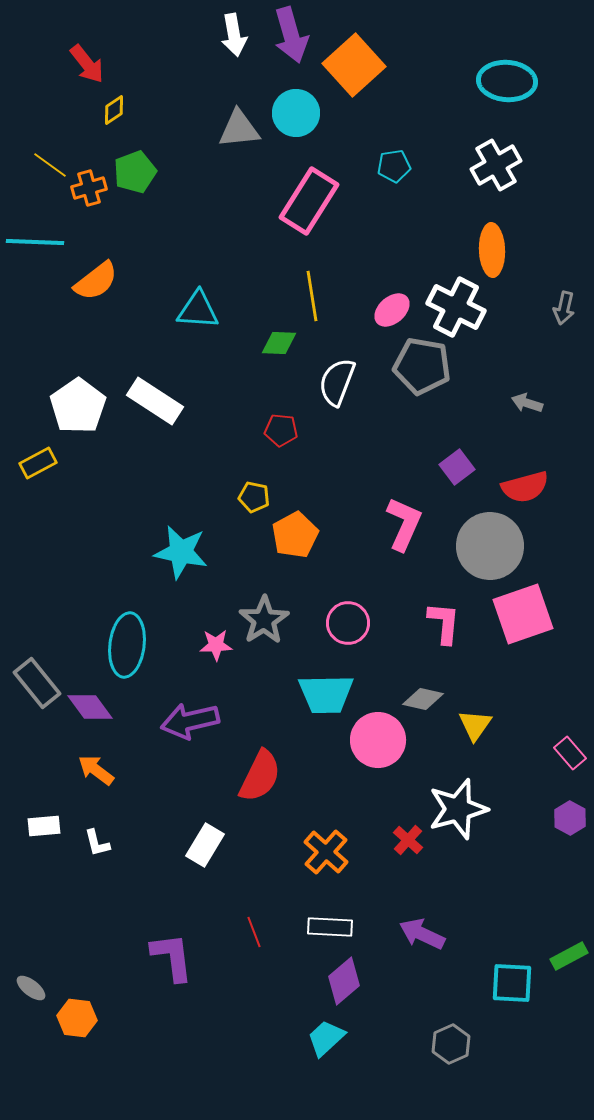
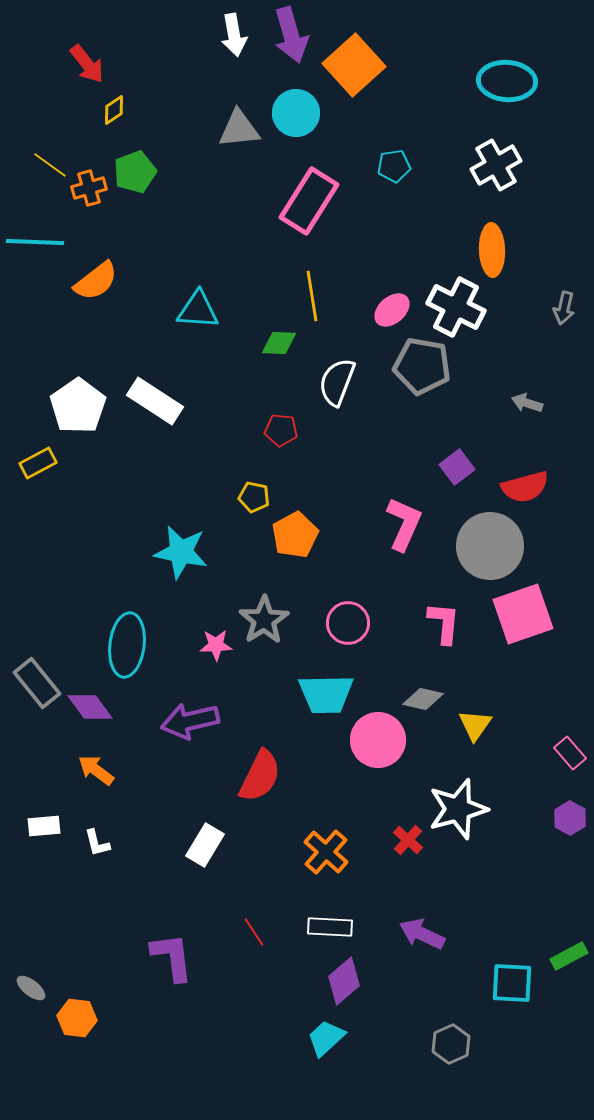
red line at (254, 932): rotated 12 degrees counterclockwise
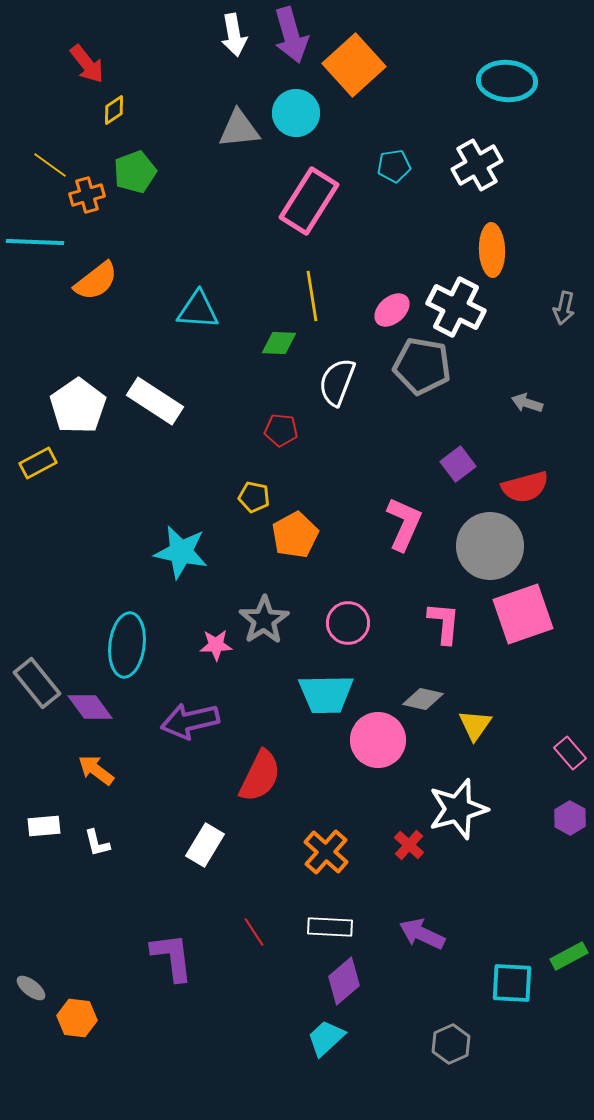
white cross at (496, 165): moved 19 px left
orange cross at (89, 188): moved 2 px left, 7 px down
purple square at (457, 467): moved 1 px right, 3 px up
red cross at (408, 840): moved 1 px right, 5 px down
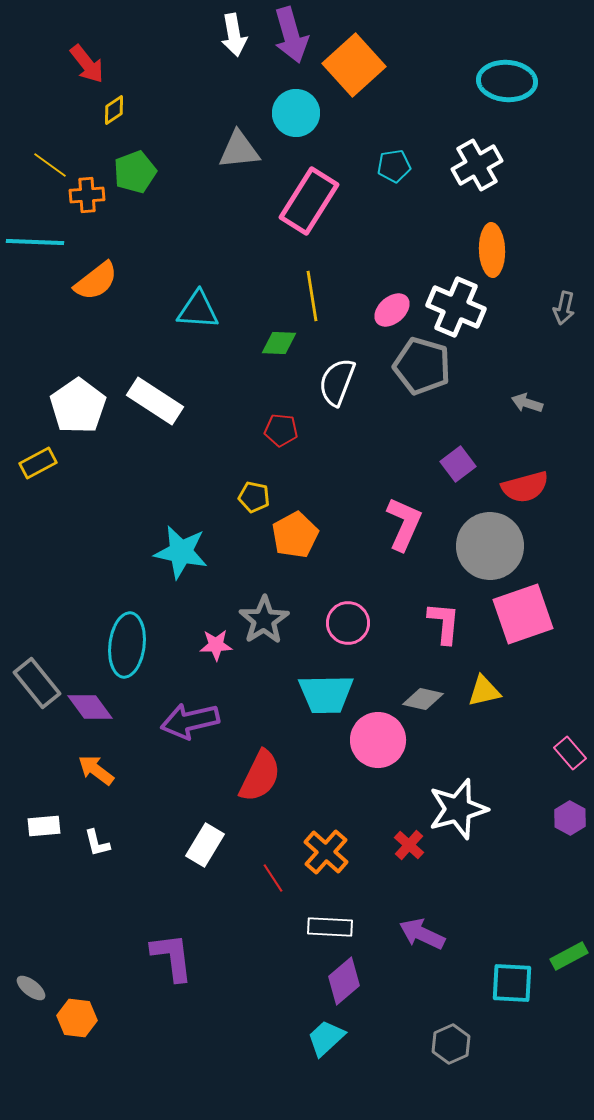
gray triangle at (239, 129): moved 21 px down
orange cross at (87, 195): rotated 12 degrees clockwise
white cross at (456, 307): rotated 4 degrees counterclockwise
gray pentagon at (422, 366): rotated 6 degrees clockwise
yellow triangle at (475, 725): moved 9 px right, 34 px up; rotated 42 degrees clockwise
red line at (254, 932): moved 19 px right, 54 px up
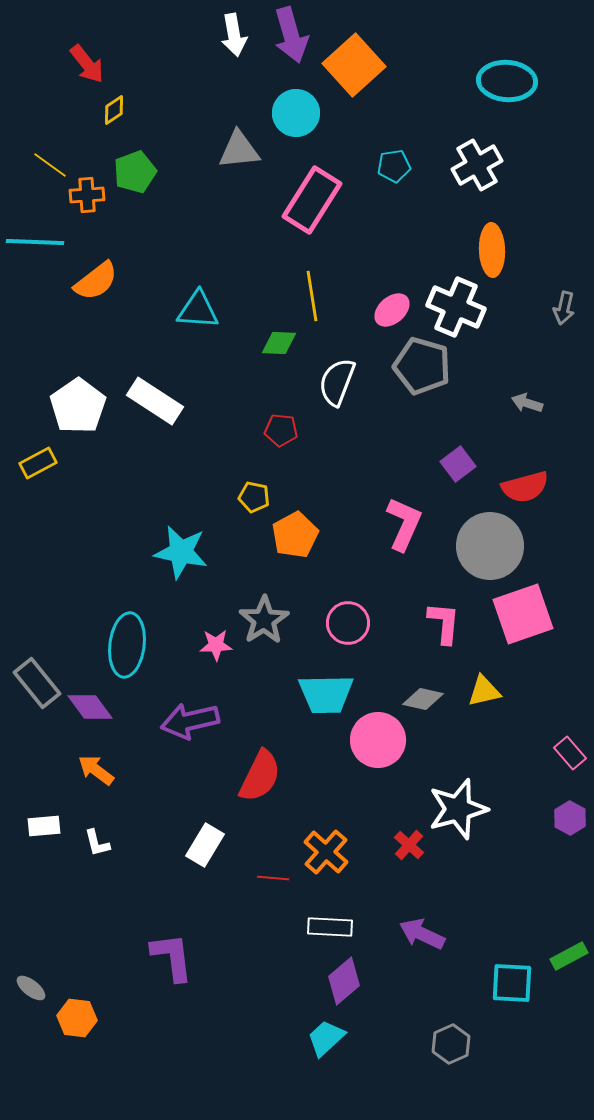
pink rectangle at (309, 201): moved 3 px right, 1 px up
red line at (273, 878): rotated 52 degrees counterclockwise
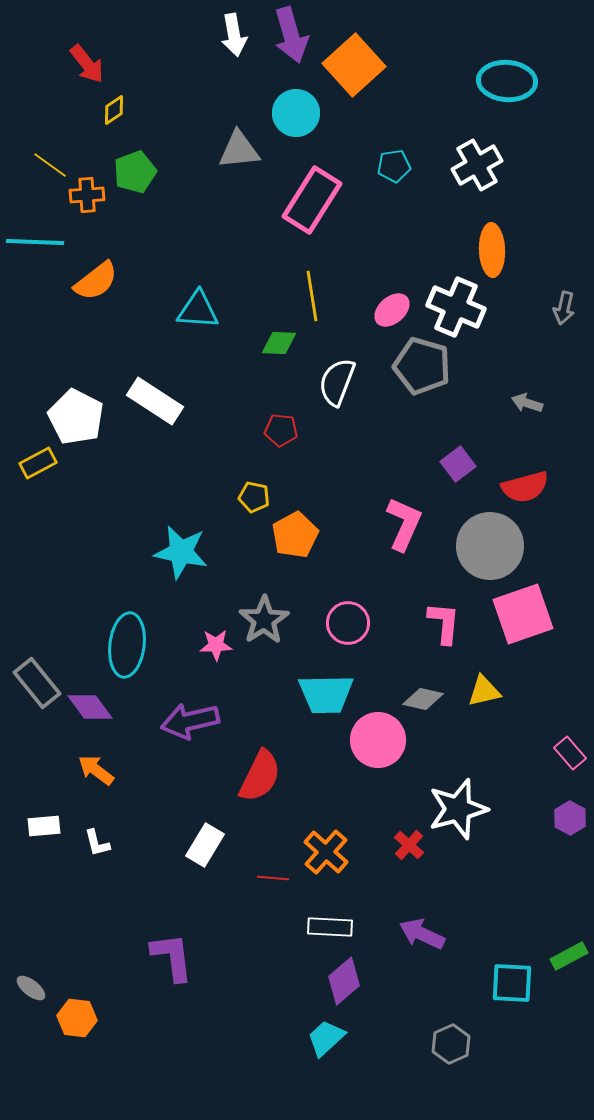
white pentagon at (78, 406): moved 2 px left, 11 px down; rotated 10 degrees counterclockwise
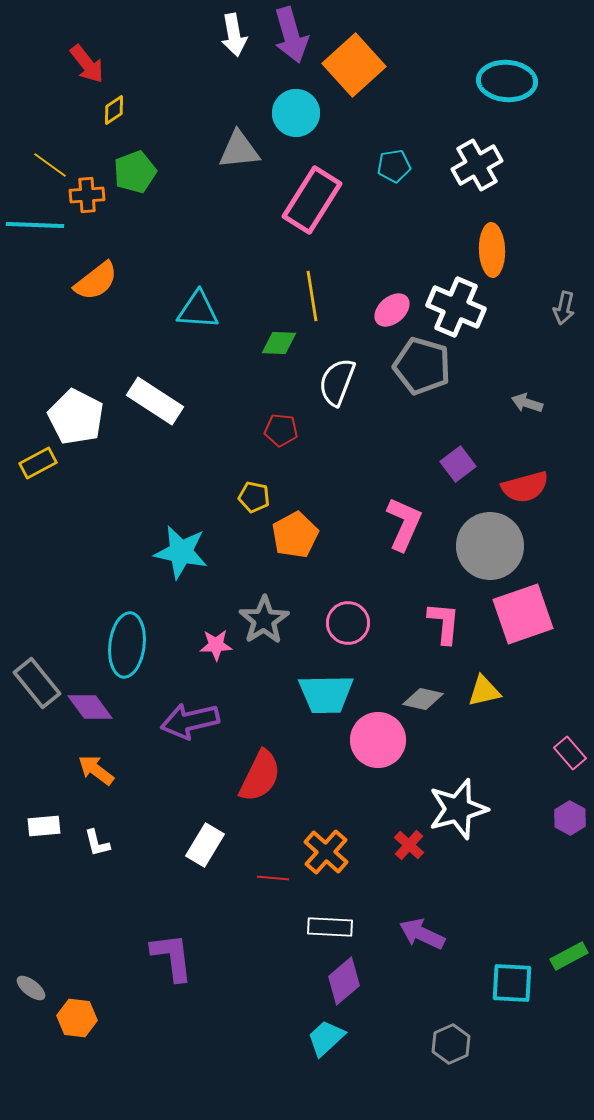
cyan line at (35, 242): moved 17 px up
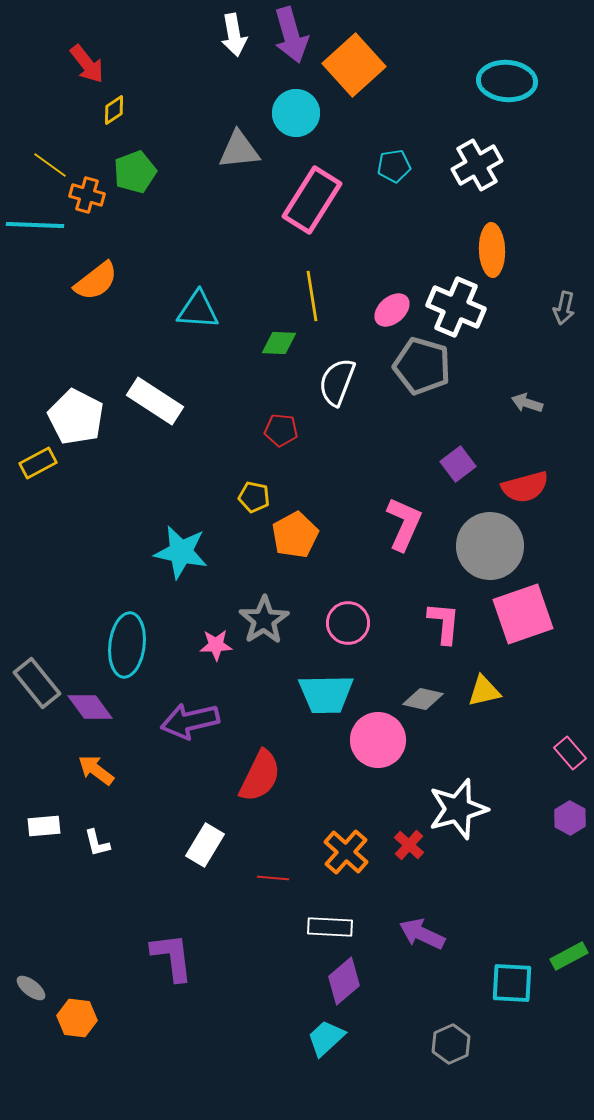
orange cross at (87, 195): rotated 20 degrees clockwise
orange cross at (326, 852): moved 20 px right
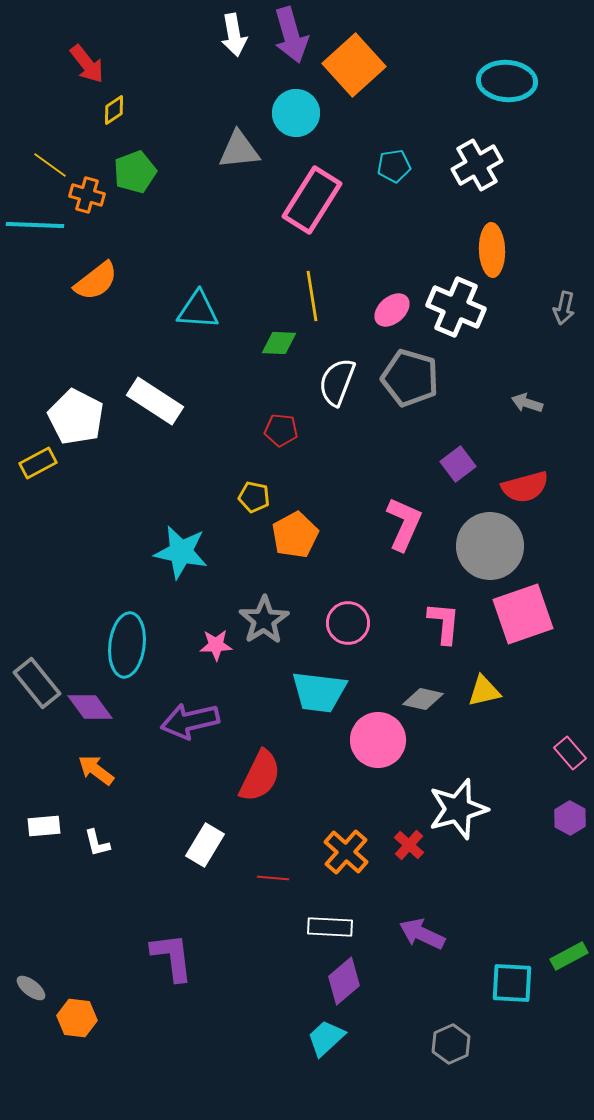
gray pentagon at (422, 366): moved 12 px left, 12 px down
cyan trapezoid at (326, 694): moved 7 px left, 2 px up; rotated 8 degrees clockwise
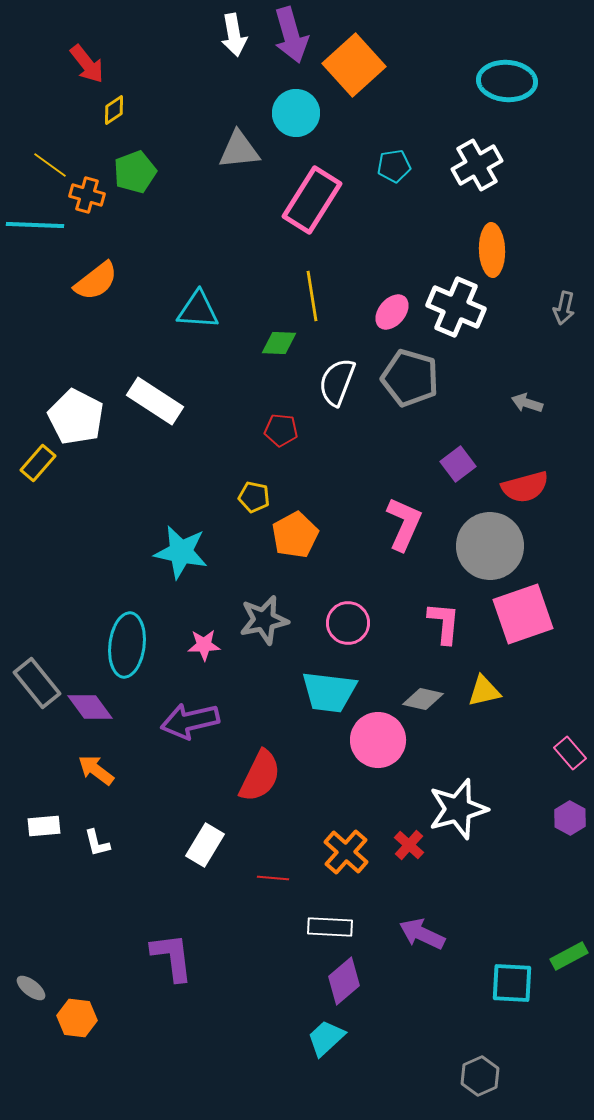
pink ellipse at (392, 310): moved 2 px down; rotated 9 degrees counterclockwise
yellow rectangle at (38, 463): rotated 21 degrees counterclockwise
gray star at (264, 620): rotated 21 degrees clockwise
pink star at (216, 645): moved 12 px left
cyan trapezoid at (319, 692): moved 10 px right
gray hexagon at (451, 1044): moved 29 px right, 32 px down
